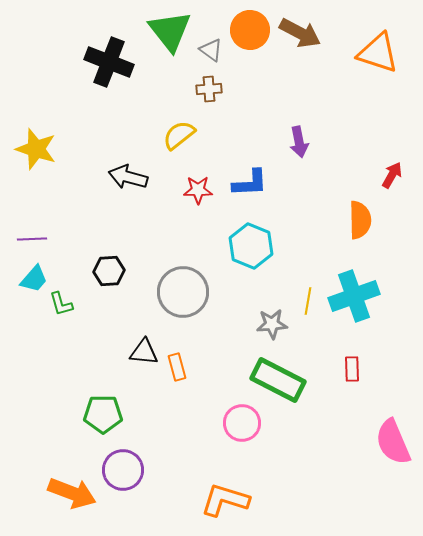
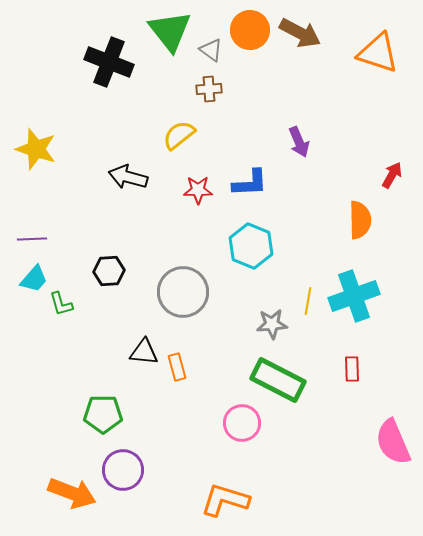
purple arrow: rotated 12 degrees counterclockwise
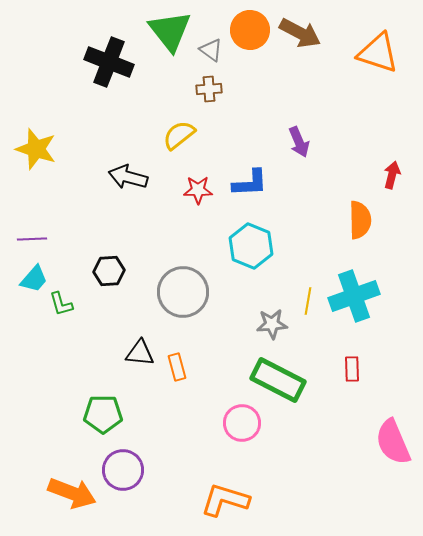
red arrow: rotated 16 degrees counterclockwise
black triangle: moved 4 px left, 1 px down
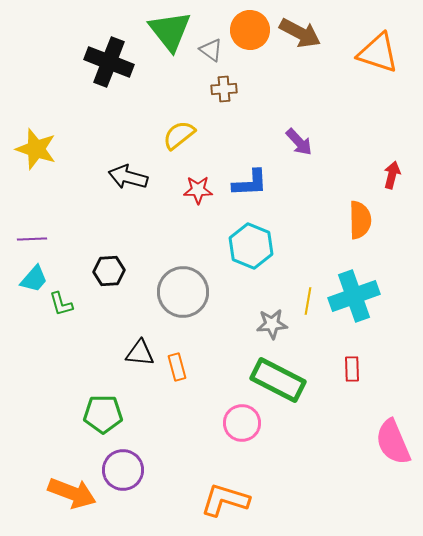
brown cross: moved 15 px right
purple arrow: rotated 20 degrees counterclockwise
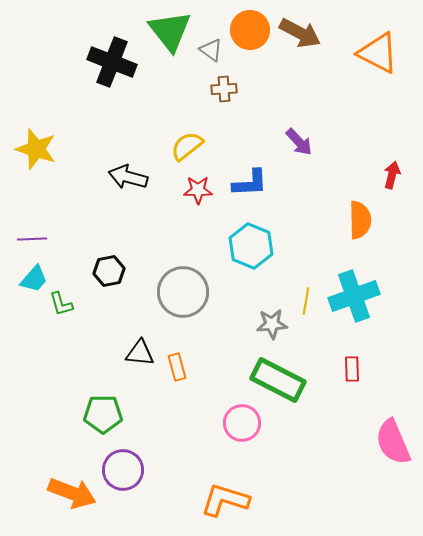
orange triangle: rotated 9 degrees clockwise
black cross: moved 3 px right
yellow semicircle: moved 8 px right, 11 px down
black hexagon: rotated 8 degrees counterclockwise
yellow line: moved 2 px left
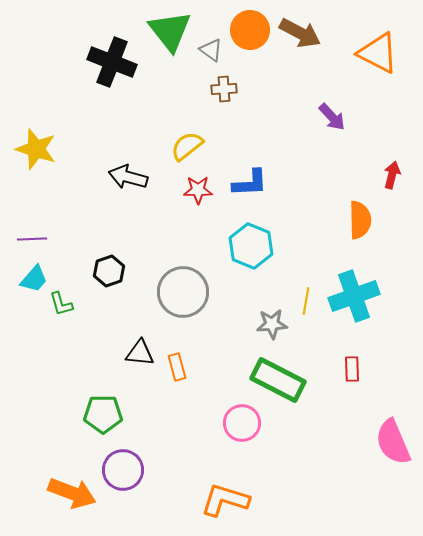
purple arrow: moved 33 px right, 25 px up
black hexagon: rotated 8 degrees counterclockwise
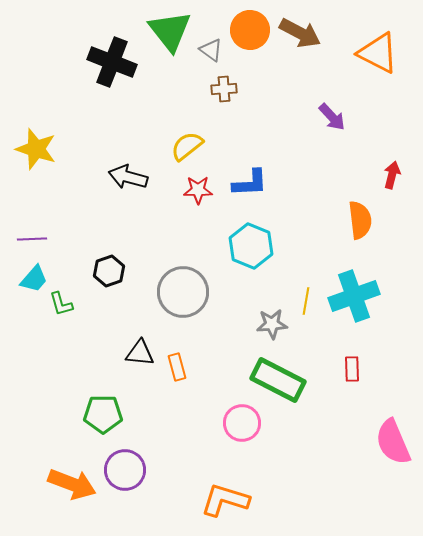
orange semicircle: rotated 6 degrees counterclockwise
purple circle: moved 2 px right
orange arrow: moved 9 px up
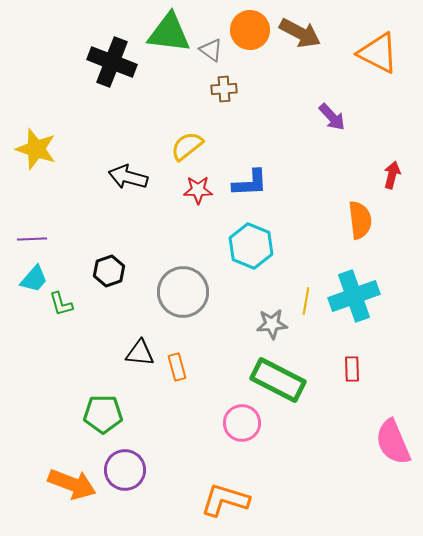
green triangle: moved 1 px left, 2 px down; rotated 45 degrees counterclockwise
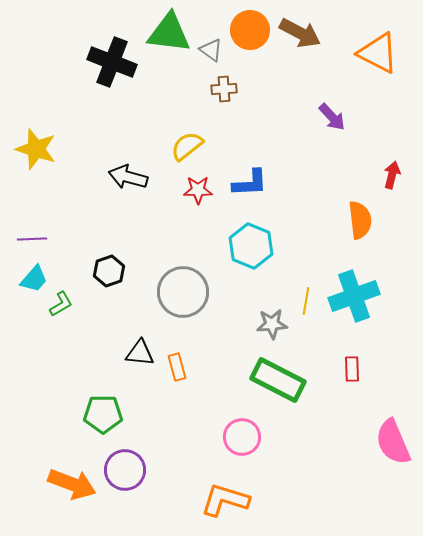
green L-shape: rotated 104 degrees counterclockwise
pink circle: moved 14 px down
